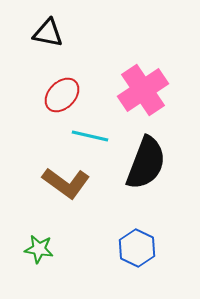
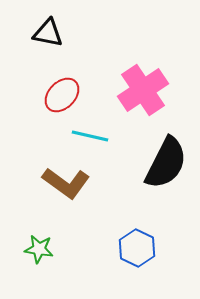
black semicircle: moved 20 px right; rotated 6 degrees clockwise
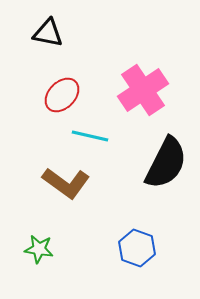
blue hexagon: rotated 6 degrees counterclockwise
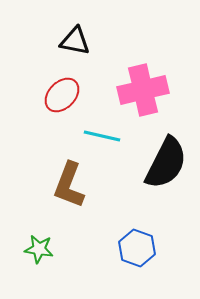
black triangle: moved 27 px right, 8 px down
pink cross: rotated 21 degrees clockwise
cyan line: moved 12 px right
brown L-shape: moved 3 px right, 2 px down; rotated 75 degrees clockwise
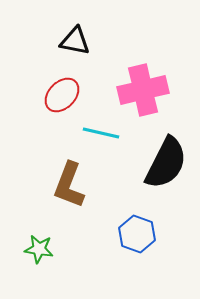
cyan line: moved 1 px left, 3 px up
blue hexagon: moved 14 px up
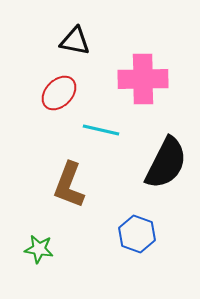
pink cross: moved 11 px up; rotated 12 degrees clockwise
red ellipse: moved 3 px left, 2 px up
cyan line: moved 3 px up
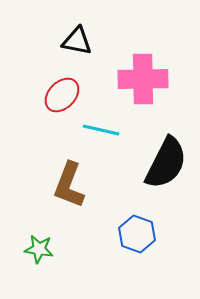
black triangle: moved 2 px right
red ellipse: moved 3 px right, 2 px down
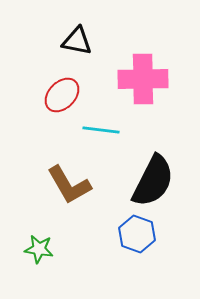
cyan line: rotated 6 degrees counterclockwise
black semicircle: moved 13 px left, 18 px down
brown L-shape: rotated 51 degrees counterclockwise
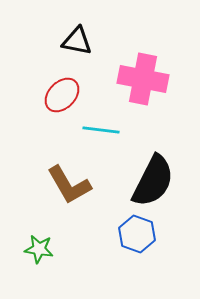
pink cross: rotated 12 degrees clockwise
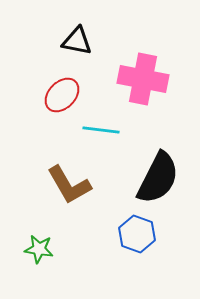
black semicircle: moved 5 px right, 3 px up
